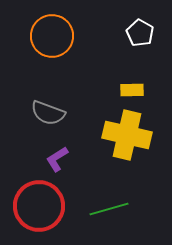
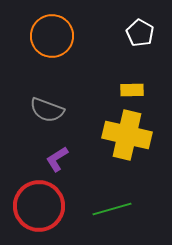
gray semicircle: moved 1 px left, 3 px up
green line: moved 3 px right
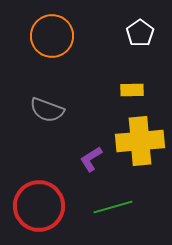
white pentagon: rotated 8 degrees clockwise
yellow cross: moved 13 px right, 6 px down; rotated 18 degrees counterclockwise
purple L-shape: moved 34 px right
green line: moved 1 px right, 2 px up
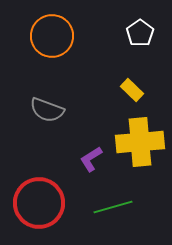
yellow rectangle: rotated 45 degrees clockwise
yellow cross: moved 1 px down
red circle: moved 3 px up
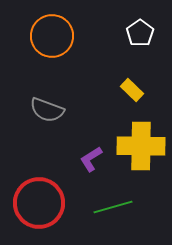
yellow cross: moved 1 px right, 4 px down; rotated 6 degrees clockwise
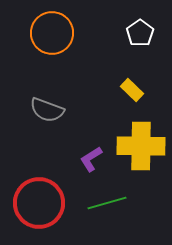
orange circle: moved 3 px up
green line: moved 6 px left, 4 px up
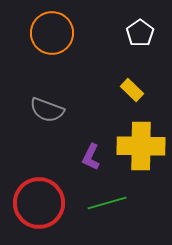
purple L-shape: moved 2 px up; rotated 32 degrees counterclockwise
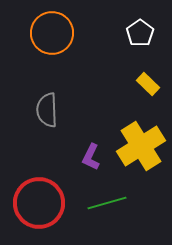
yellow rectangle: moved 16 px right, 6 px up
gray semicircle: rotated 68 degrees clockwise
yellow cross: rotated 33 degrees counterclockwise
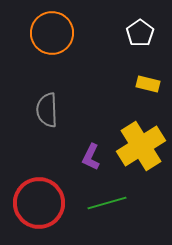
yellow rectangle: rotated 30 degrees counterclockwise
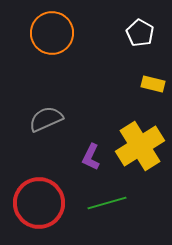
white pentagon: rotated 8 degrees counterclockwise
yellow rectangle: moved 5 px right
gray semicircle: moved 1 px left, 9 px down; rotated 68 degrees clockwise
yellow cross: moved 1 px left
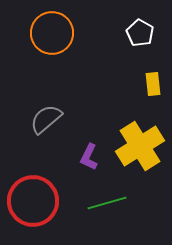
yellow rectangle: rotated 70 degrees clockwise
gray semicircle: rotated 16 degrees counterclockwise
purple L-shape: moved 2 px left
red circle: moved 6 px left, 2 px up
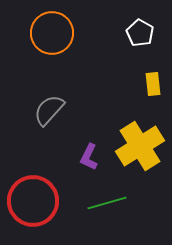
gray semicircle: moved 3 px right, 9 px up; rotated 8 degrees counterclockwise
